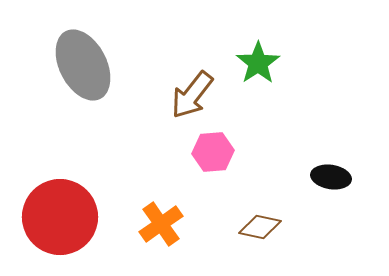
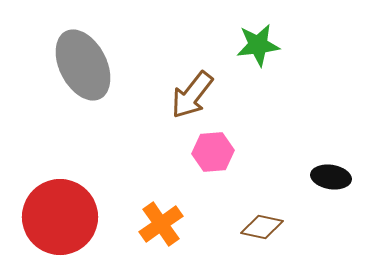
green star: moved 18 px up; rotated 27 degrees clockwise
brown diamond: moved 2 px right
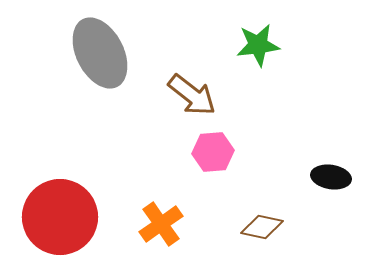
gray ellipse: moved 17 px right, 12 px up
brown arrow: rotated 90 degrees counterclockwise
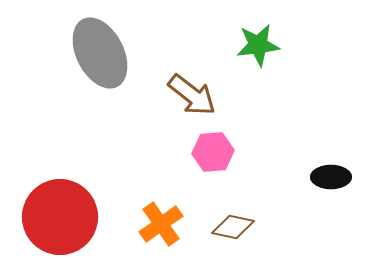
black ellipse: rotated 9 degrees counterclockwise
brown diamond: moved 29 px left
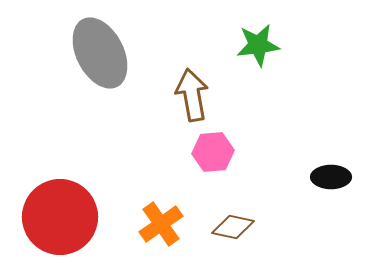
brown arrow: rotated 138 degrees counterclockwise
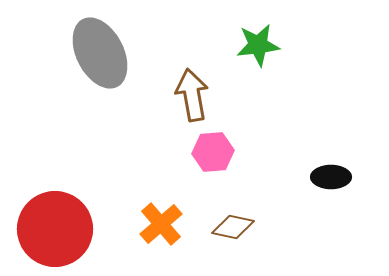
red circle: moved 5 px left, 12 px down
orange cross: rotated 6 degrees counterclockwise
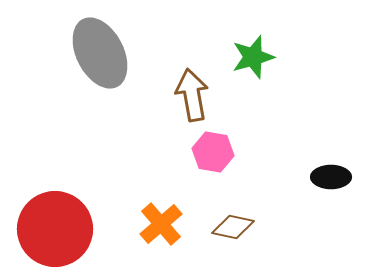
green star: moved 5 px left, 12 px down; rotated 9 degrees counterclockwise
pink hexagon: rotated 15 degrees clockwise
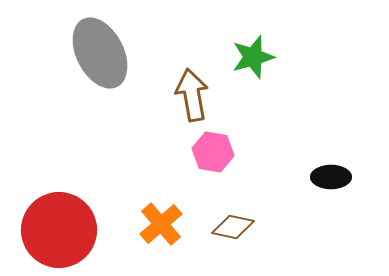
red circle: moved 4 px right, 1 px down
